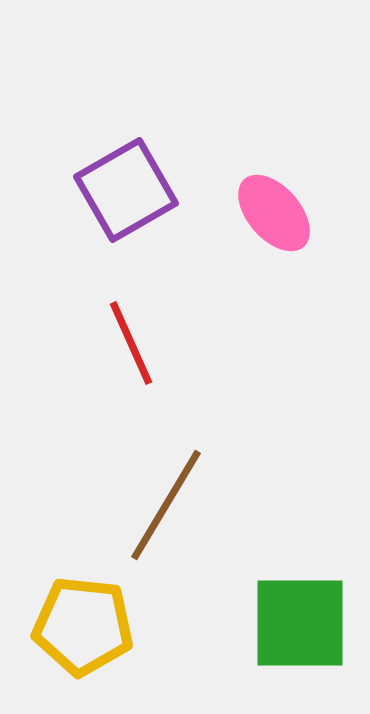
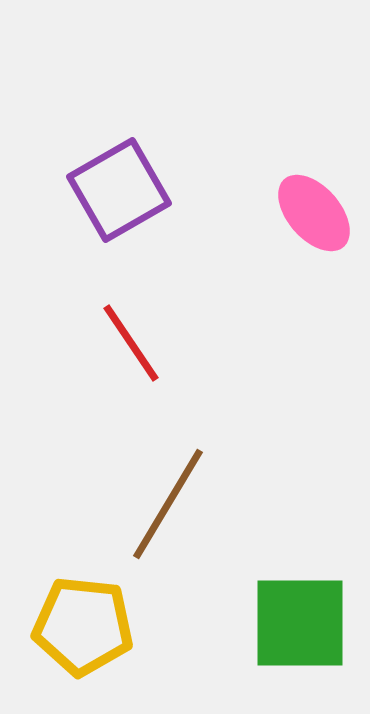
purple square: moved 7 px left
pink ellipse: moved 40 px right
red line: rotated 10 degrees counterclockwise
brown line: moved 2 px right, 1 px up
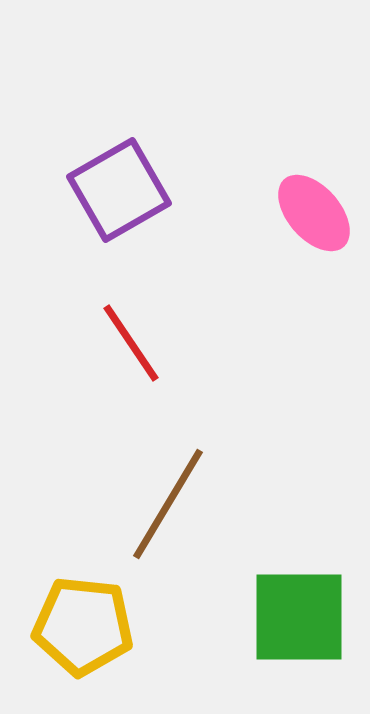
green square: moved 1 px left, 6 px up
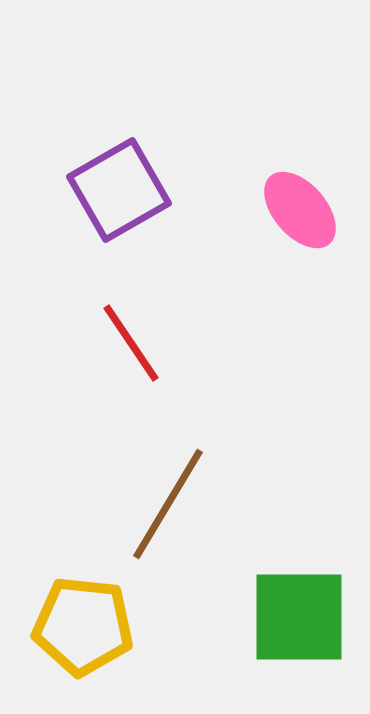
pink ellipse: moved 14 px left, 3 px up
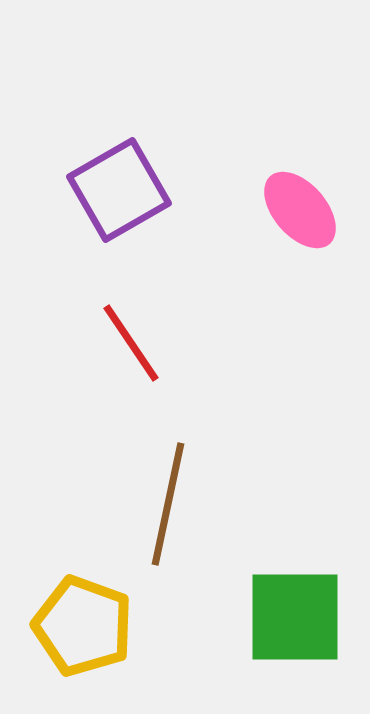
brown line: rotated 19 degrees counterclockwise
green square: moved 4 px left
yellow pentagon: rotated 14 degrees clockwise
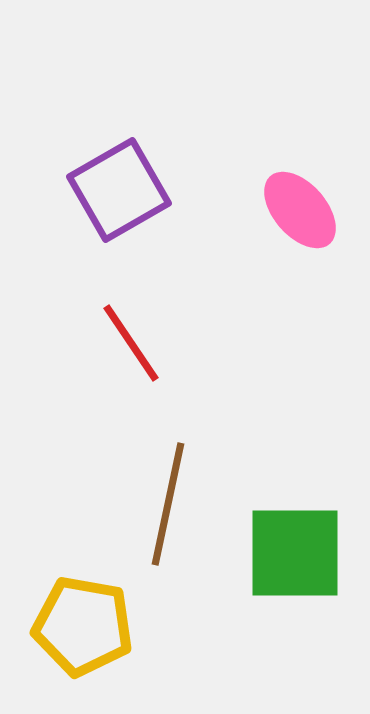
green square: moved 64 px up
yellow pentagon: rotated 10 degrees counterclockwise
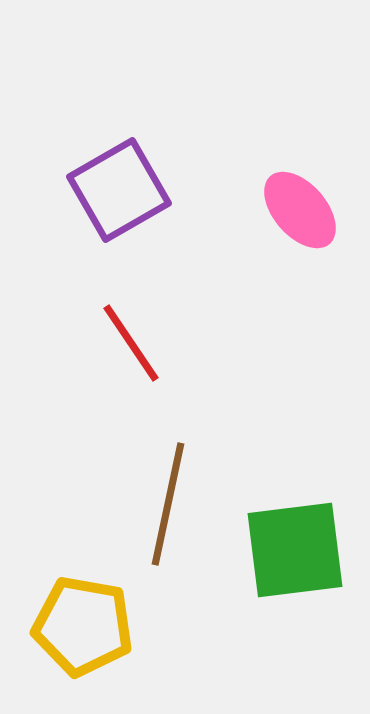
green square: moved 3 px up; rotated 7 degrees counterclockwise
